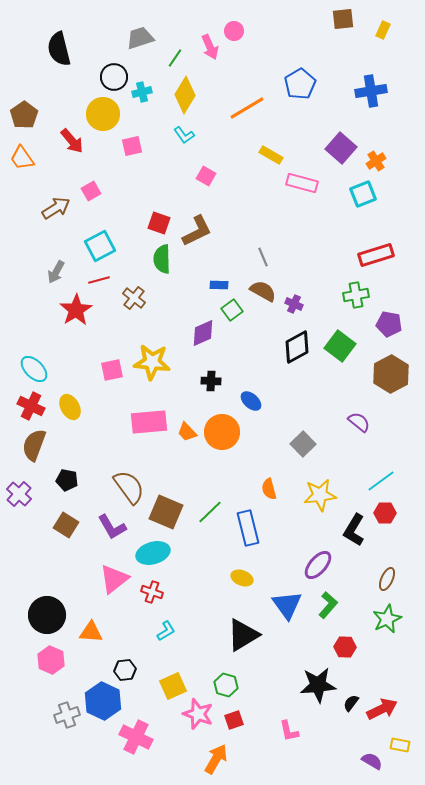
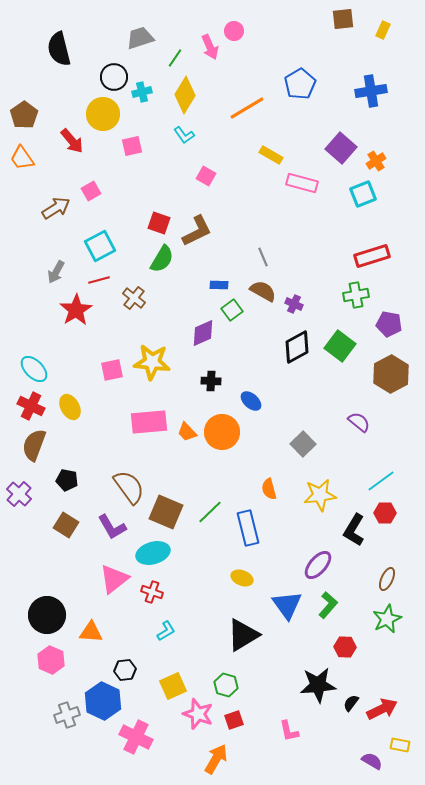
red rectangle at (376, 255): moved 4 px left, 1 px down
green semicircle at (162, 259): rotated 148 degrees counterclockwise
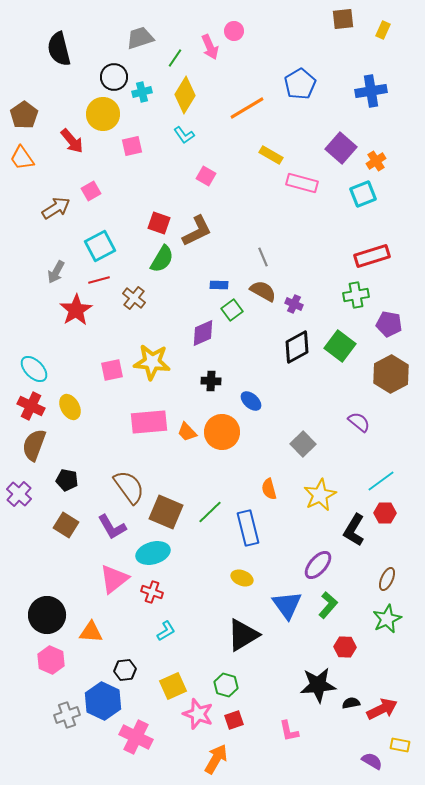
yellow star at (320, 495): rotated 20 degrees counterclockwise
black semicircle at (351, 703): rotated 42 degrees clockwise
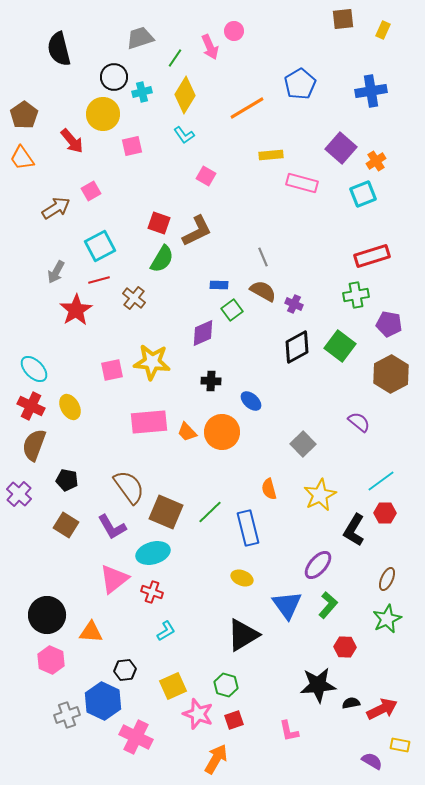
yellow rectangle at (271, 155): rotated 35 degrees counterclockwise
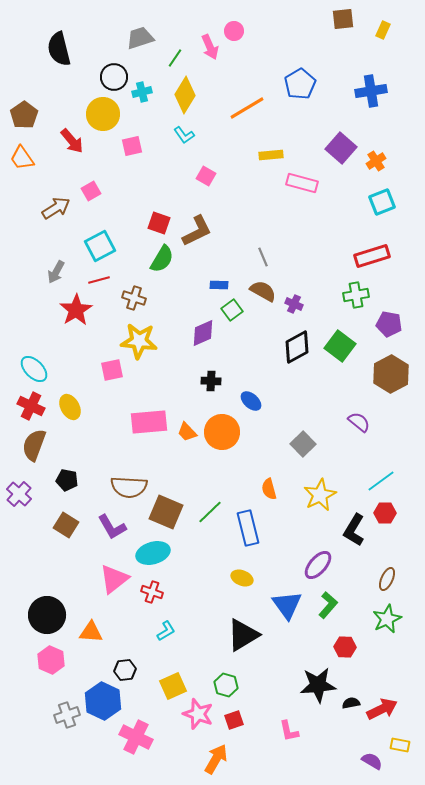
cyan square at (363, 194): moved 19 px right, 8 px down
brown cross at (134, 298): rotated 20 degrees counterclockwise
yellow star at (152, 362): moved 13 px left, 21 px up
brown semicircle at (129, 487): rotated 129 degrees clockwise
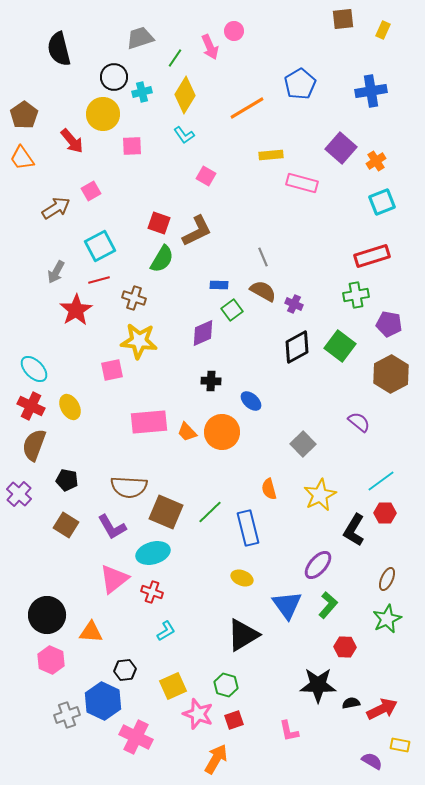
pink square at (132, 146): rotated 10 degrees clockwise
black star at (318, 685): rotated 6 degrees clockwise
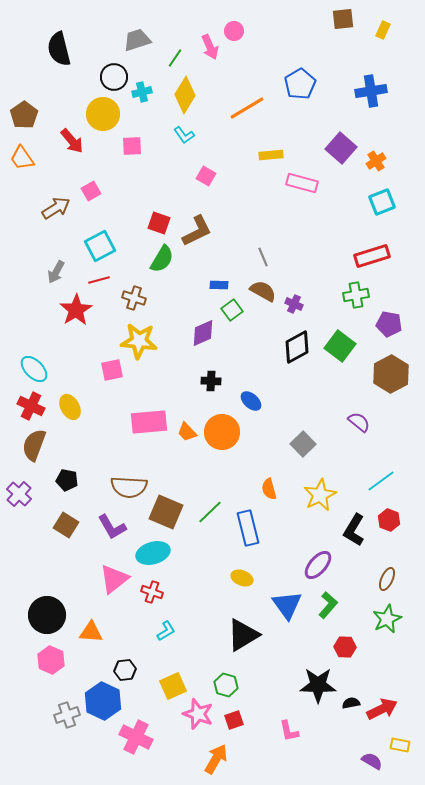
gray trapezoid at (140, 38): moved 3 px left, 2 px down
red hexagon at (385, 513): moved 4 px right, 7 px down; rotated 20 degrees clockwise
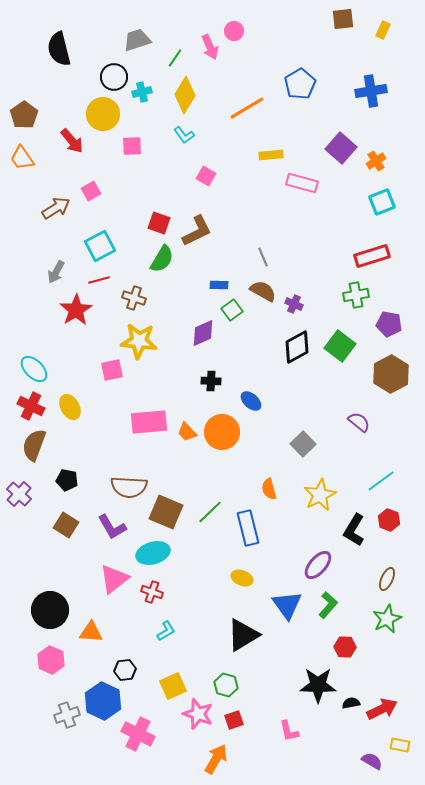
black circle at (47, 615): moved 3 px right, 5 px up
pink cross at (136, 737): moved 2 px right, 3 px up
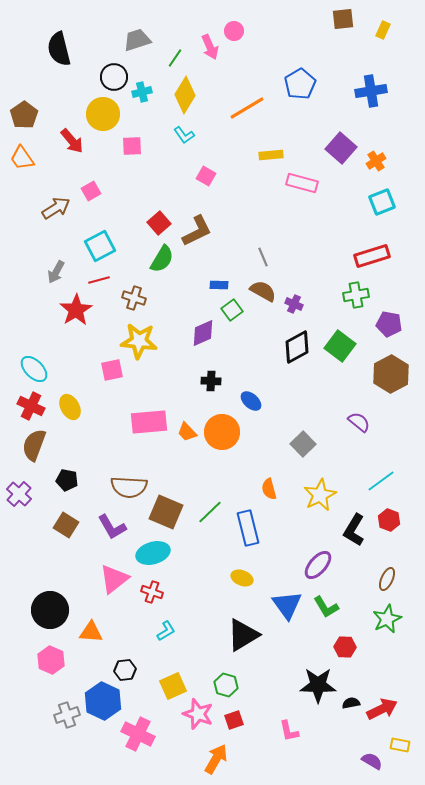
red square at (159, 223): rotated 30 degrees clockwise
green L-shape at (328, 605): moved 2 px left, 2 px down; rotated 108 degrees clockwise
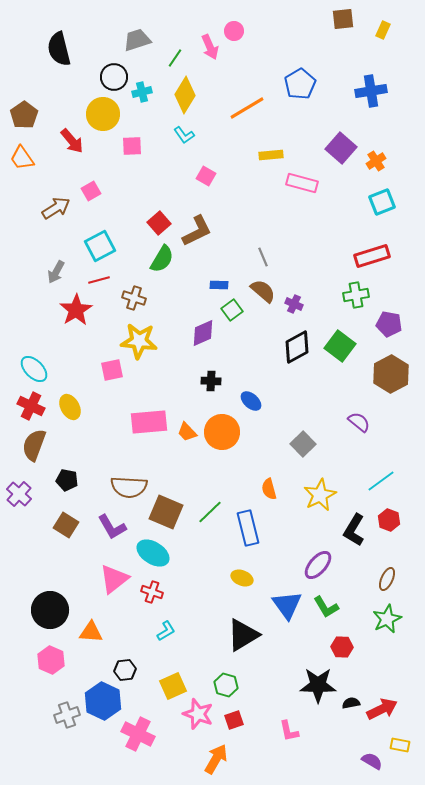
brown semicircle at (263, 291): rotated 12 degrees clockwise
cyan ellipse at (153, 553): rotated 48 degrees clockwise
red hexagon at (345, 647): moved 3 px left
